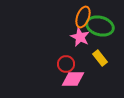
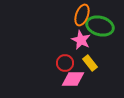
orange ellipse: moved 1 px left, 2 px up
pink star: moved 1 px right, 3 px down
yellow rectangle: moved 10 px left, 5 px down
red circle: moved 1 px left, 1 px up
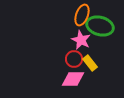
red circle: moved 9 px right, 4 px up
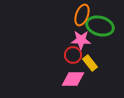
pink star: rotated 24 degrees counterclockwise
red circle: moved 1 px left, 4 px up
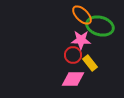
orange ellipse: rotated 65 degrees counterclockwise
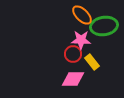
green ellipse: moved 4 px right; rotated 24 degrees counterclockwise
red circle: moved 1 px up
yellow rectangle: moved 2 px right, 1 px up
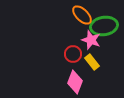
pink star: moved 10 px right; rotated 18 degrees clockwise
pink diamond: moved 2 px right, 3 px down; rotated 70 degrees counterclockwise
